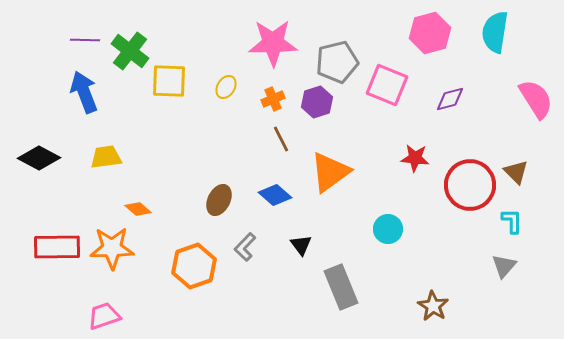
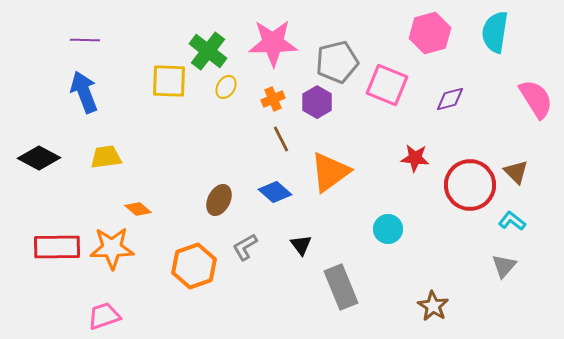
green cross: moved 78 px right
purple hexagon: rotated 12 degrees counterclockwise
blue diamond: moved 3 px up
cyan L-shape: rotated 52 degrees counterclockwise
gray L-shape: rotated 16 degrees clockwise
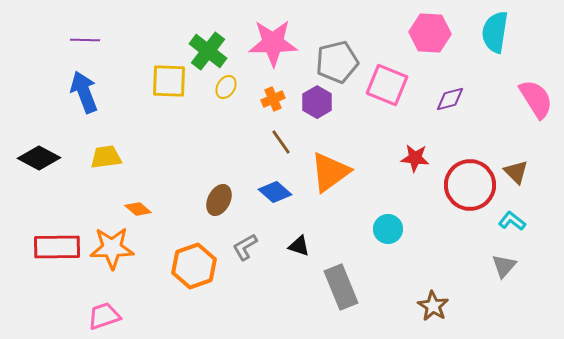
pink hexagon: rotated 18 degrees clockwise
brown line: moved 3 px down; rotated 8 degrees counterclockwise
black triangle: moved 2 px left, 1 px down; rotated 35 degrees counterclockwise
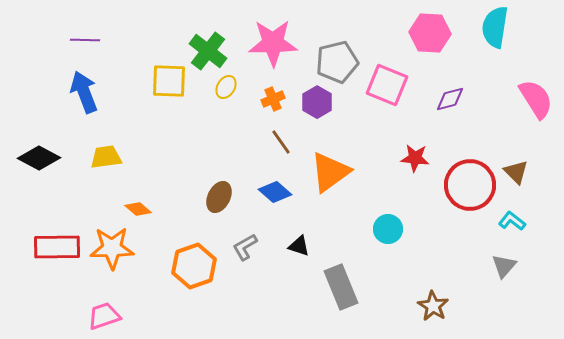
cyan semicircle: moved 5 px up
brown ellipse: moved 3 px up
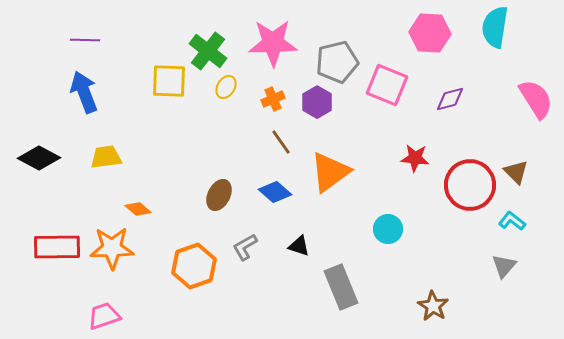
brown ellipse: moved 2 px up
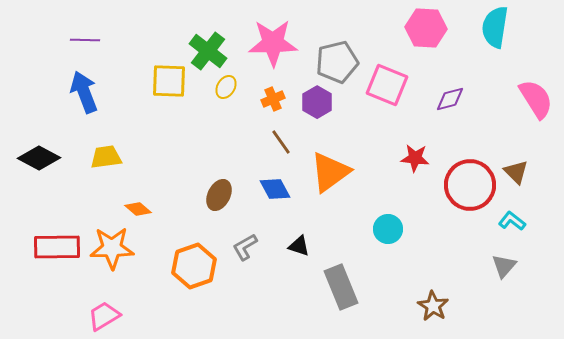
pink hexagon: moved 4 px left, 5 px up
blue diamond: moved 3 px up; rotated 20 degrees clockwise
pink trapezoid: rotated 12 degrees counterclockwise
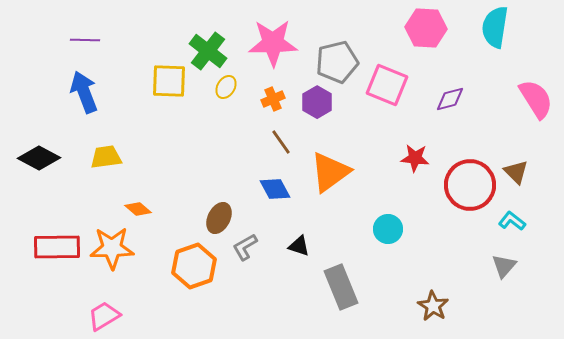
brown ellipse: moved 23 px down
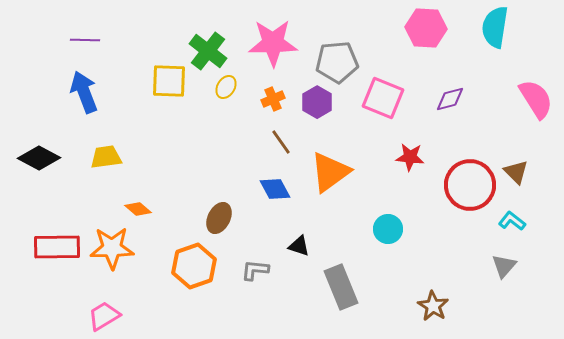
gray pentagon: rotated 9 degrees clockwise
pink square: moved 4 px left, 13 px down
red star: moved 5 px left, 1 px up
gray L-shape: moved 10 px right, 23 px down; rotated 36 degrees clockwise
